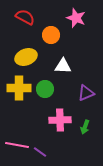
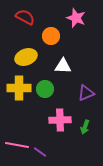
orange circle: moved 1 px down
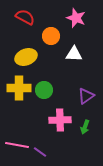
white triangle: moved 11 px right, 12 px up
green circle: moved 1 px left, 1 px down
purple triangle: moved 3 px down; rotated 12 degrees counterclockwise
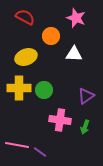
pink cross: rotated 10 degrees clockwise
